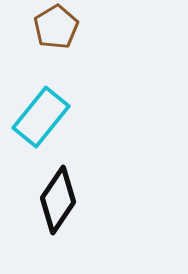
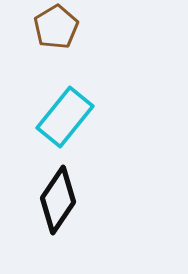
cyan rectangle: moved 24 px right
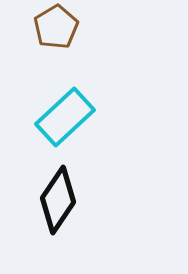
cyan rectangle: rotated 8 degrees clockwise
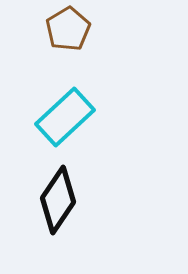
brown pentagon: moved 12 px right, 2 px down
